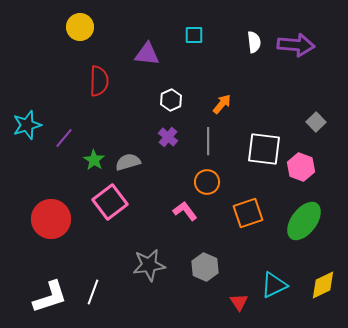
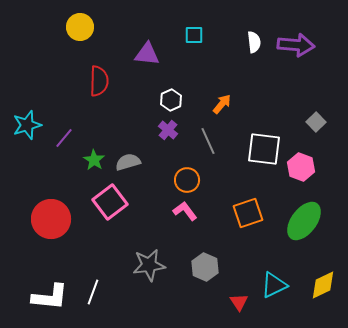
purple cross: moved 7 px up
gray line: rotated 24 degrees counterclockwise
orange circle: moved 20 px left, 2 px up
white L-shape: rotated 24 degrees clockwise
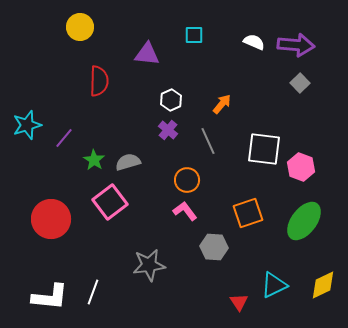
white semicircle: rotated 60 degrees counterclockwise
gray square: moved 16 px left, 39 px up
gray hexagon: moved 9 px right, 20 px up; rotated 20 degrees counterclockwise
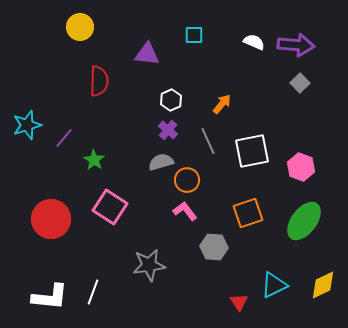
white square: moved 12 px left, 2 px down; rotated 18 degrees counterclockwise
gray semicircle: moved 33 px right
pink square: moved 5 px down; rotated 20 degrees counterclockwise
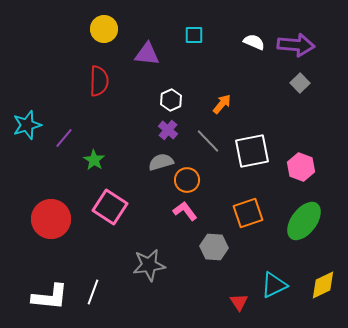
yellow circle: moved 24 px right, 2 px down
gray line: rotated 20 degrees counterclockwise
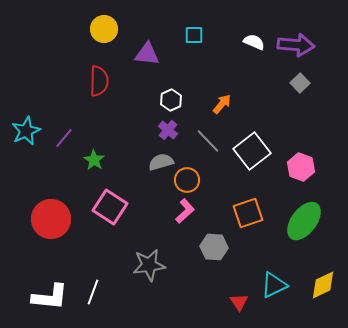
cyan star: moved 1 px left, 6 px down; rotated 8 degrees counterclockwise
white square: rotated 27 degrees counterclockwise
pink L-shape: rotated 85 degrees clockwise
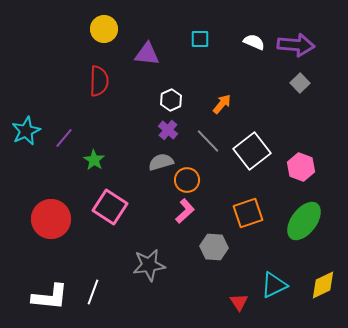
cyan square: moved 6 px right, 4 px down
